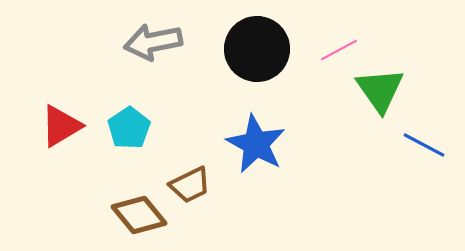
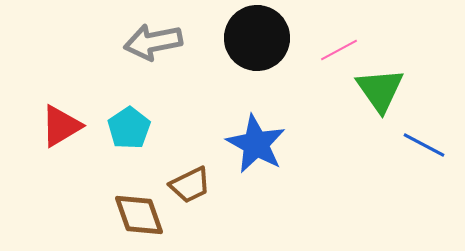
black circle: moved 11 px up
brown diamond: rotated 20 degrees clockwise
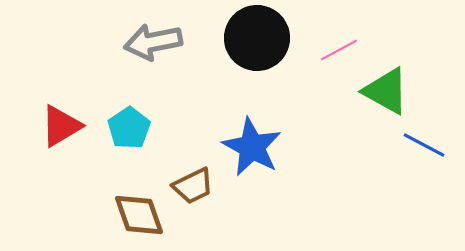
green triangle: moved 6 px right, 1 px down; rotated 26 degrees counterclockwise
blue star: moved 4 px left, 3 px down
brown trapezoid: moved 3 px right, 1 px down
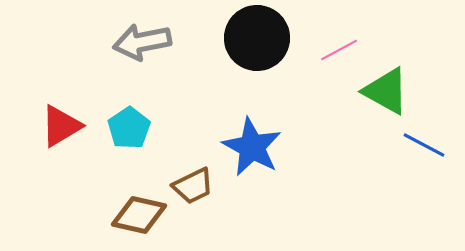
gray arrow: moved 11 px left
brown diamond: rotated 58 degrees counterclockwise
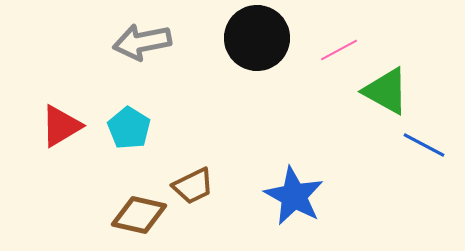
cyan pentagon: rotated 6 degrees counterclockwise
blue star: moved 42 px right, 49 px down
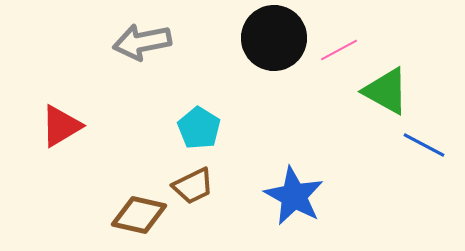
black circle: moved 17 px right
cyan pentagon: moved 70 px right
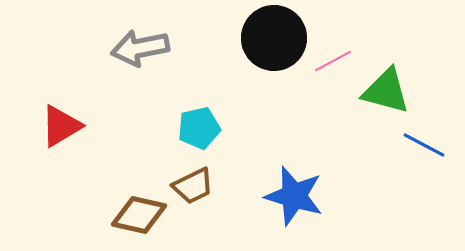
gray arrow: moved 2 px left, 6 px down
pink line: moved 6 px left, 11 px down
green triangle: rotated 14 degrees counterclockwise
cyan pentagon: rotated 27 degrees clockwise
blue star: rotated 12 degrees counterclockwise
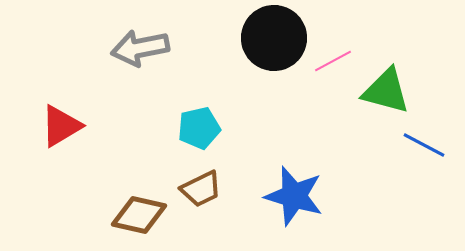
brown trapezoid: moved 8 px right, 3 px down
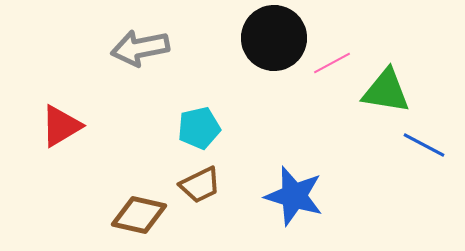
pink line: moved 1 px left, 2 px down
green triangle: rotated 6 degrees counterclockwise
brown trapezoid: moved 1 px left, 4 px up
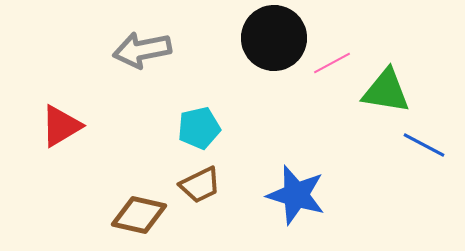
gray arrow: moved 2 px right, 2 px down
blue star: moved 2 px right, 1 px up
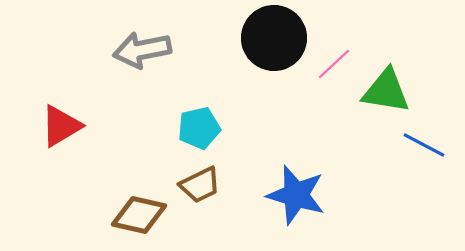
pink line: moved 2 px right, 1 px down; rotated 15 degrees counterclockwise
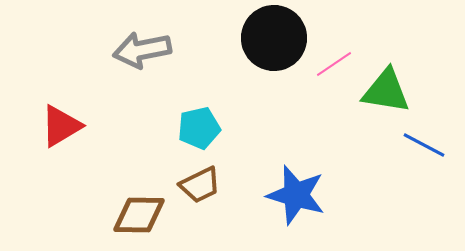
pink line: rotated 9 degrees clockwise
brown diamond: rotated 12 degrees counterclockwise
